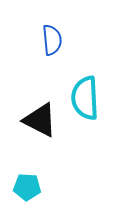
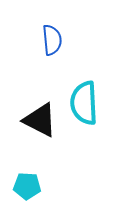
cyan semicircle: moved 1 px left, 5 px down
cyan pentagon: moved 1 px up
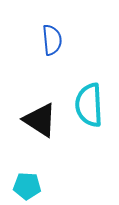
cyan semicircle: moved 5 px right, 2 px down
black triangle: rotated 6 degrees clockwise
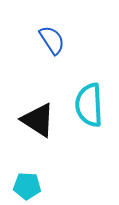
blue semicircle: rotated 28 degrees counterclockwise
black triangle: moved 2 px left
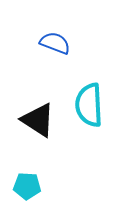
blue semicircle: moved 3 px right, 3 px down; rotated 36 degrees counterclockwise
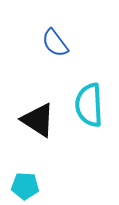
blue semicircle: rotated 148 degrees counterclockwise
cyan pentagon: moved 2 px left
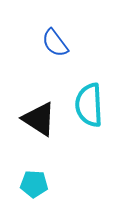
black triangle: moved 1 px right, 1 px up
cyan pentagon: moved 9 px right, 2 px up
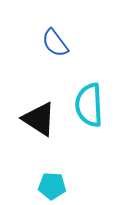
cyan pentagon: moved 18 px right, 2 px down
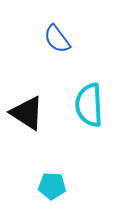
blue semicircle: moved 2 px right, 4 px up
black triangle: moved 12 px left, 6 px up
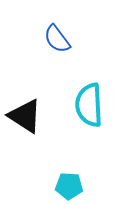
black triangle: moved 2 px left, 3 px down
cyan pentagon: moved 17 px right
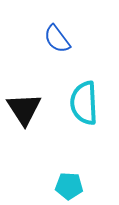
cyan semicircle: moved 5 px left, 2 px up
black triangle: moved 1 px left, 7 px up; rotated 24 degrees clockwise
